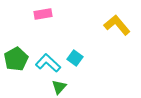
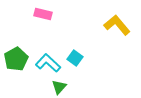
pink rectangle: rotated 24 degrees clockwise
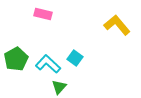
cyan L-shape: moved 1 px down
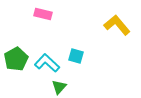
cyan square: moved 1 px right, 2 px up; rotated 21 degrees counterclockwise
cyan L-shape: moved 1 px left, 1 px up
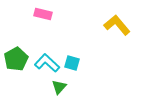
cyan square: moved 4 px left, 7 px down
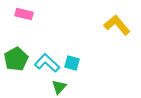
pink rectangle: moved 19 px left
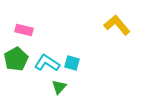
pink rectangle: moved 16 px down
cyan L-shape: rotated 10 degrees counterclockwise
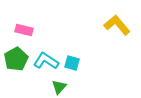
cyan L-shape: moved 1 px left, 2 px up
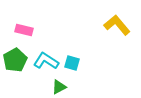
green pentagon: moved 1 px left, 1 px down
green triangle: rotated 21 degrees clockwise
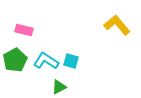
cyan square: moved 1 px left, 2 px up
